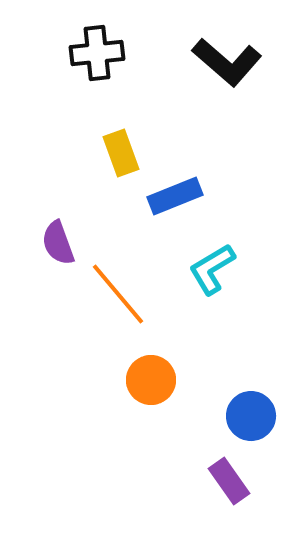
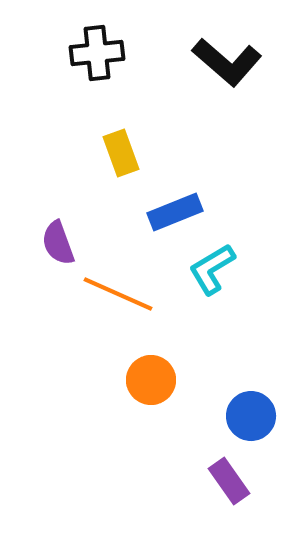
blue rectangle: moved 16 px down
orange line: rotated 26 degrees counterclockwise
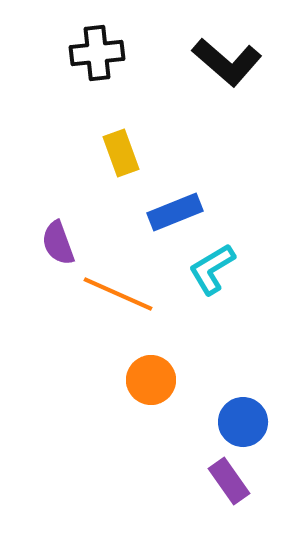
blue circle: moved 8 px left, 6 px down
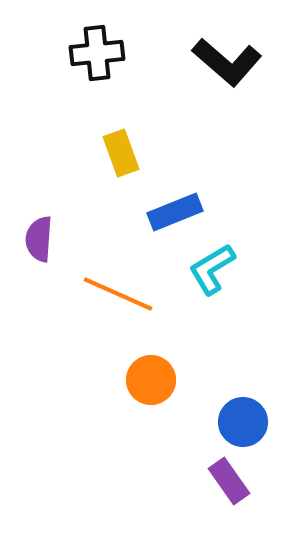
purple semicircle: moved 19 px left, 4 px up; rotated 24 degrees clockwise
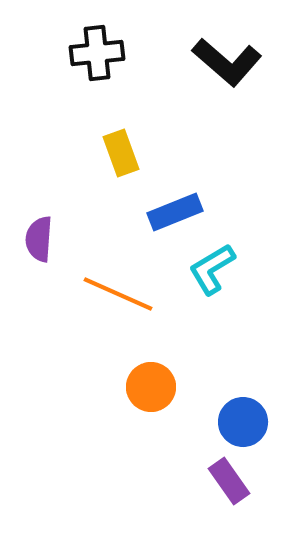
orange circle: moved 7 px down
